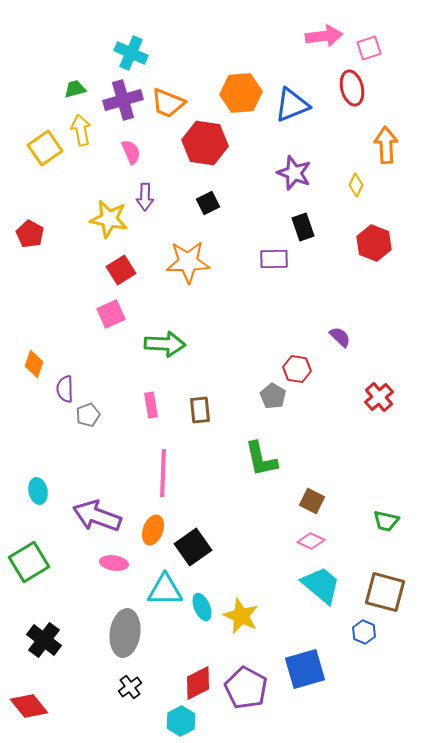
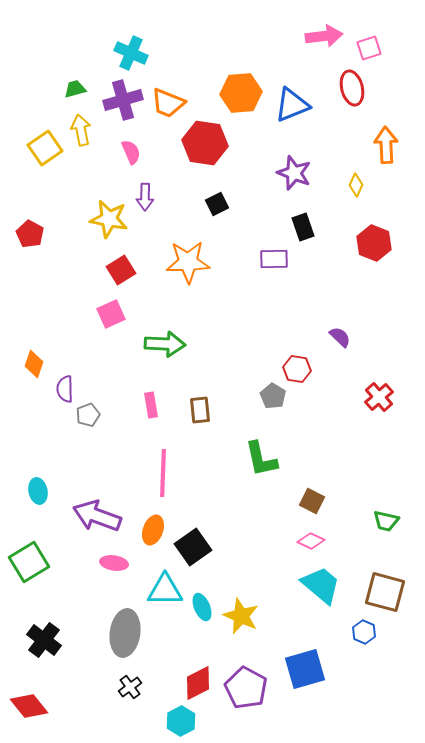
black square at (208, 203): moved 9 px right, 1 px down
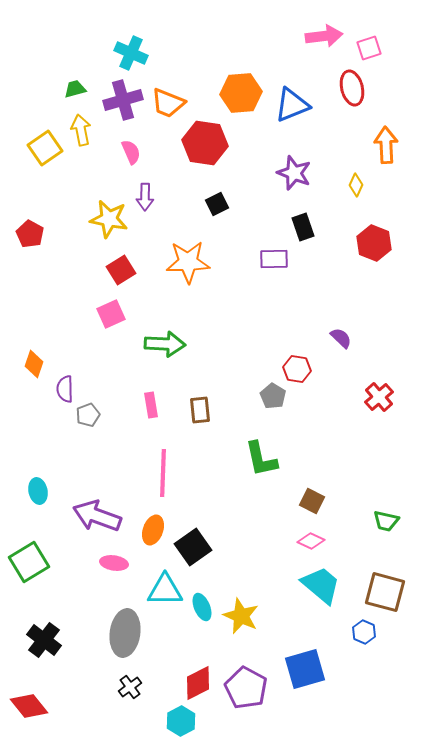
purple semicircle at (340, 337): moved 1 px right, 1 px down
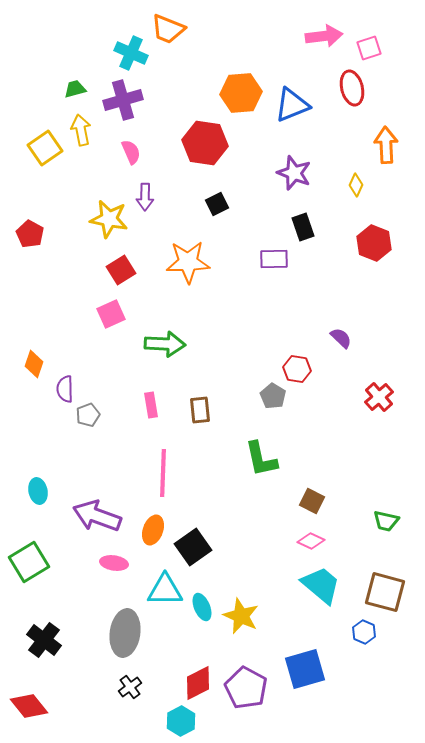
orange trapezoid at (168, 103): moved 74 px up
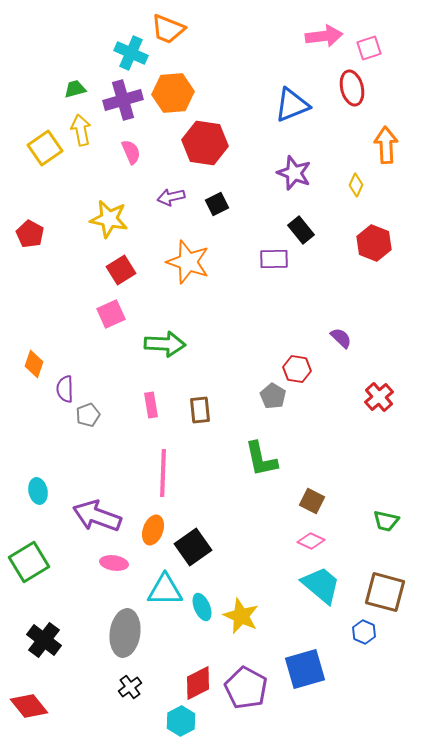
orange hexagon at (241, 93): moved 68 px left
purple arrow at (145, 197): moved 26 px right; rotated 76 degrees clockwise
black rectangle at (303, 227): moved 2 px left, 3 px down; rotated 20 degrees counterclockwise
orange star at (188, 262): rotated 21 degrees clockwise
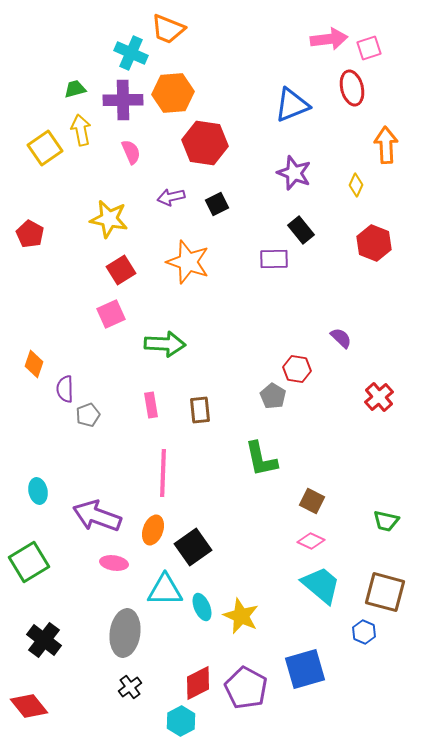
pink arrow at (324, 36): moved 5 px right, 3 px down
purple cross at (123, 100): rotated 15 degrees clockwise
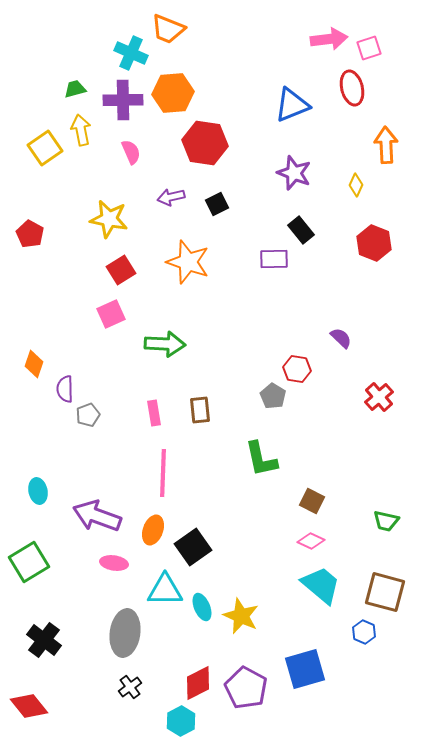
pink rectangle at (151, 405): moved 3 px right, 8 px down
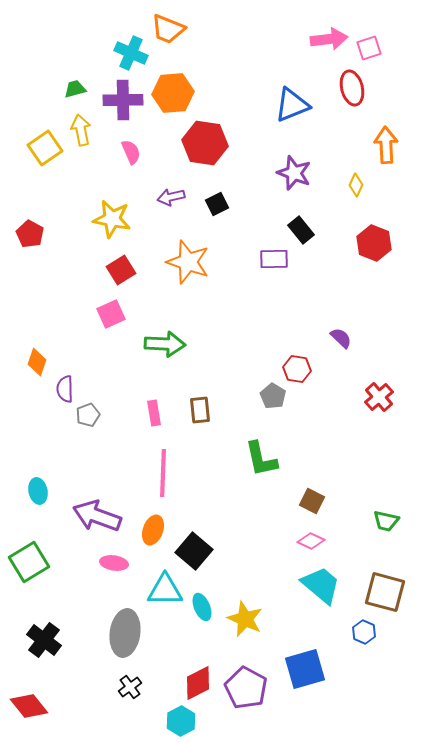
yellow star at (109, 219): moved 3 px right
orange diamond at (34, 364): moved 3 px right, 2 px up
black square at (193, 547): moved 1 px right, 4 px down; rotated 15 degrees counterclockwise
yellow star at (241, 616): moved 4 px right, 3 px down
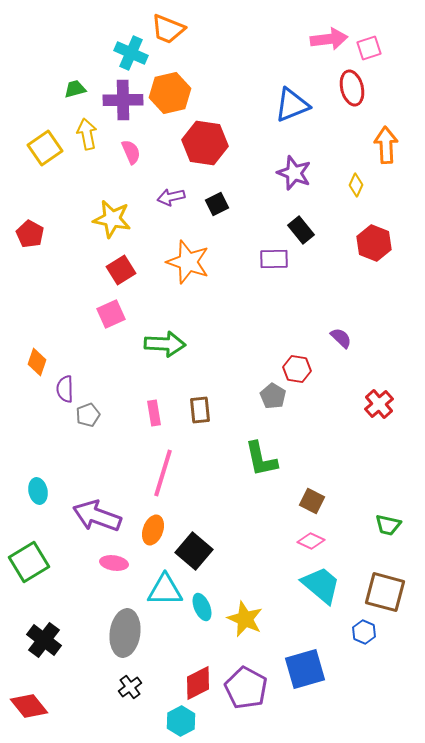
orange hexagon at (173, 93): moved 3 px left; rotated 9 degrees counterclockwise
yellow arrow at (81, 130): moved 6 px right, 4 px down
red cross at (379, 397): moved 7 px down
pink line at (163, 473): rotated 15 degrees clockwise
green trapezoid at (386, 521): moved 2 px right, 4 px down
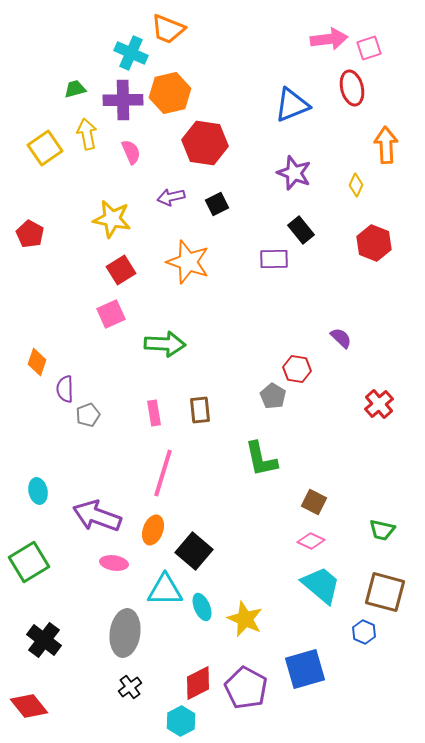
brown square at (312, 501): moved 2 px right, 1 px down
green trapezoid at (388, 525): moved 6 px left, 5 px down
